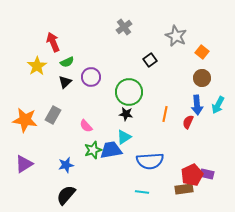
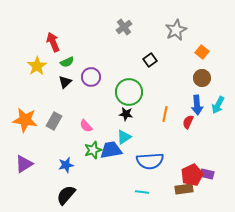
gray star: moved 6 px up; rotated 20 degrees clockwise
gray rectangle: moved 1 px right, 6 px down
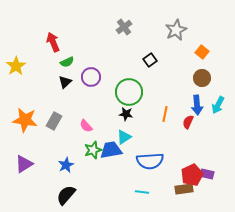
yellow star: moved 21 px left
blue star: rotated 14 degrees counterclockwise
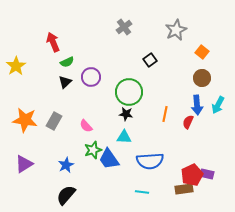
cyan triangle: rotated 35 degrees clockwise
blue trapezoid: moved 2 px left, 9 px down; rotated 115 degrees counterclockwise
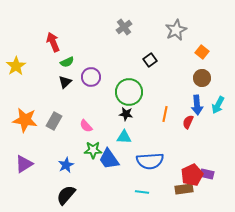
green star: rotated 18 degrees clockwise
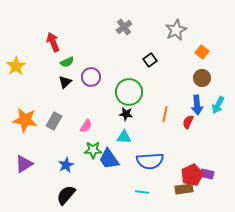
pink semicircle: rotated 104 degrees counterclockwise
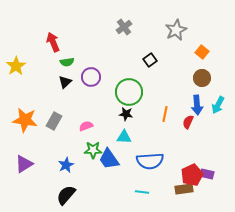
green semicircle: rotated 16 degrees clockwise
pink semicircle: rotated 144 degrees counterclockwise
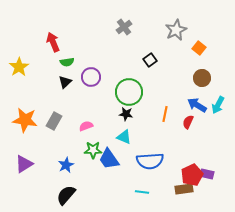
orange square: moved 3 px left, 4 px up
yellow star: moved 3 px right, 1 px down
blue arrow: rotated 126 degrees clockwise
cyan triangle: rotated 21 degrees clockwise
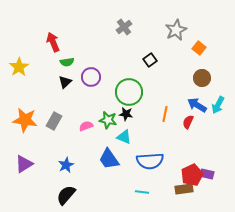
green star: moved 15 px right, 30 px up; rotated 12 degrees clockwise
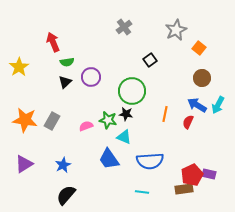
green circle: moved 3 px right, 1 px up
gray rectangle: moved 2 px left
blue star: moved 3 px left
purple rectangle: moved 2 px right
